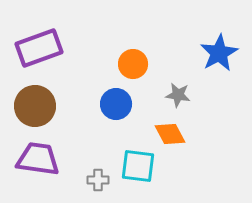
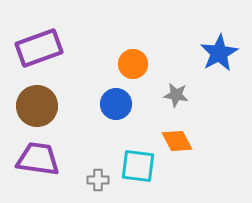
gray star: moved 2 px left
brown circle: moved 2 px right
orange diamond: moved 7 px right, 7 px down
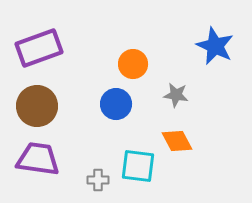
blue star: moved 4 px left, 7 px up; rotated 18 degrees counterclockwise
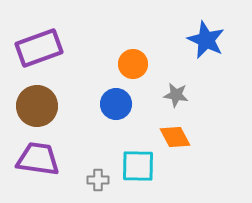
blue star: moved 9 px left, 6 px up
orange diamond: moved 2 px left, 4 px up
cyan square: rotated 6 degrees counterclockwise
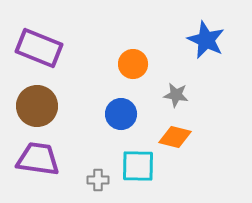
purple rectangle: rotated 42 degrees clockwise
blue circle: moved 5 px right, 10 px down
orange diamond: rotated 48 degrees counterclockwise
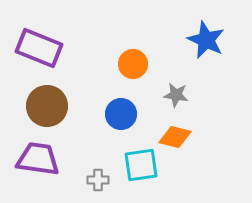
brown circle: moved 10 px right
cyan square: moved 3 px right, 1 px up; rotated 9 degrees counterclockwise
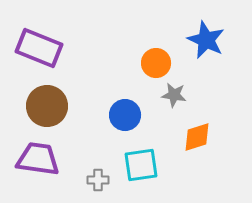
orange circle: moved 23 px right, 1 px up
gray star: moved 2 px left
blue circle: moved 4 px right, 1 px down
orange diamond: moved 22 px right; rotated 32 degrees counterclockwise
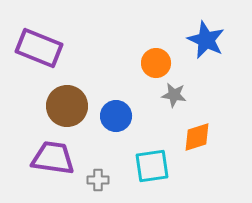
brown circle: moved 20 px right
blue circle: moved 9 px left, 1 px down
purple trapezoid: moved 15 px right, 1 px up
cyan square: moved 11 px right, 1 px down
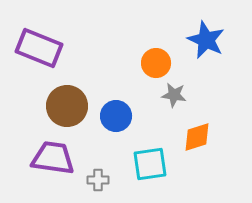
cyan square: moved 2 px left, 2 px up
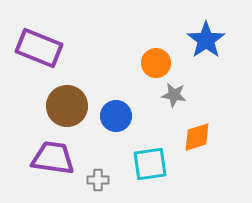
blue star: rotated 12 degrees clockwise
